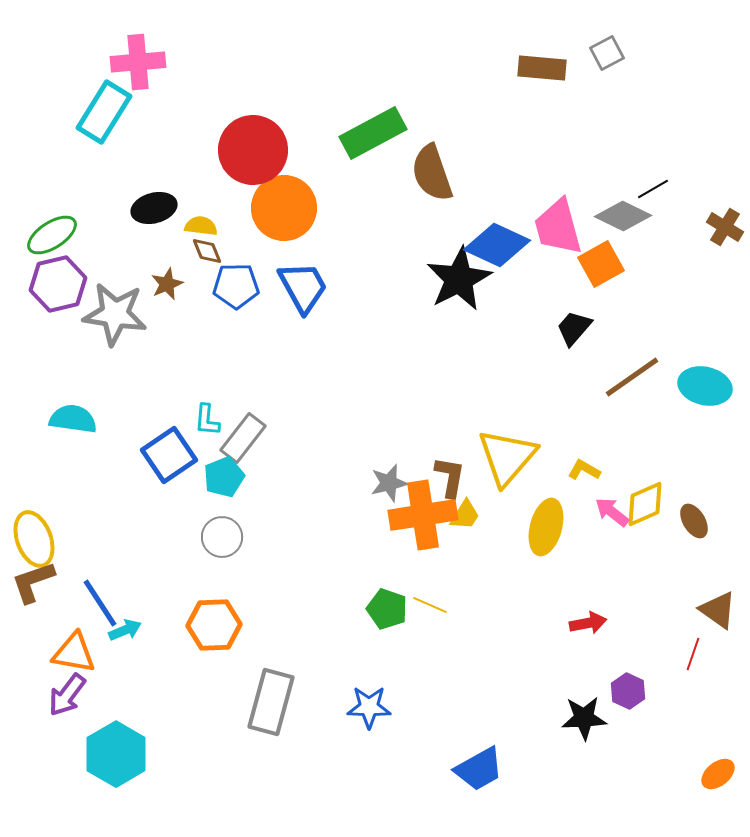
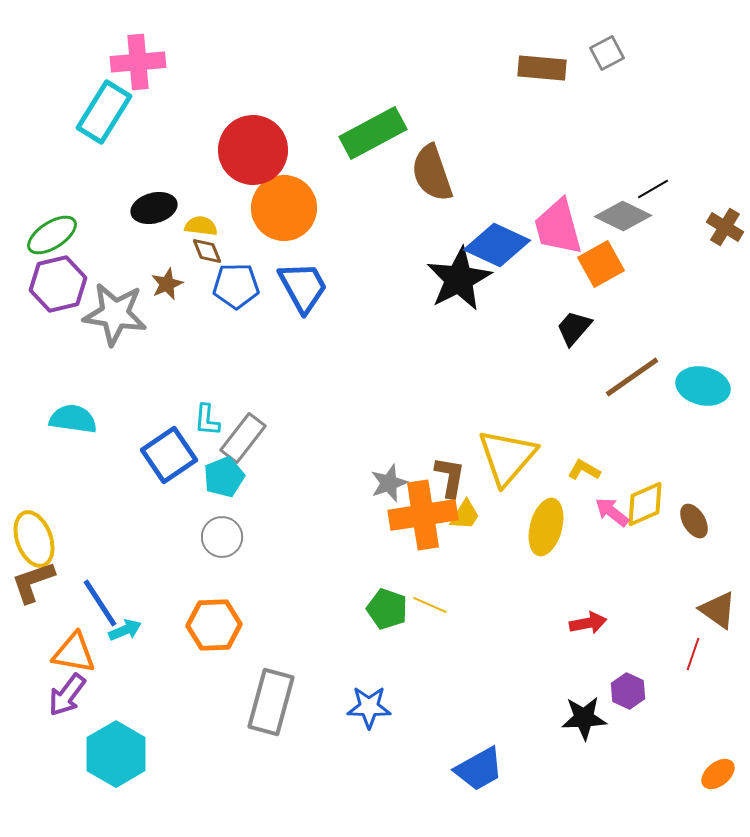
cyan ellipse at (705, 386): moved 2 px left
gray star at (389, 483): rotated 6 degrees counterclockwise
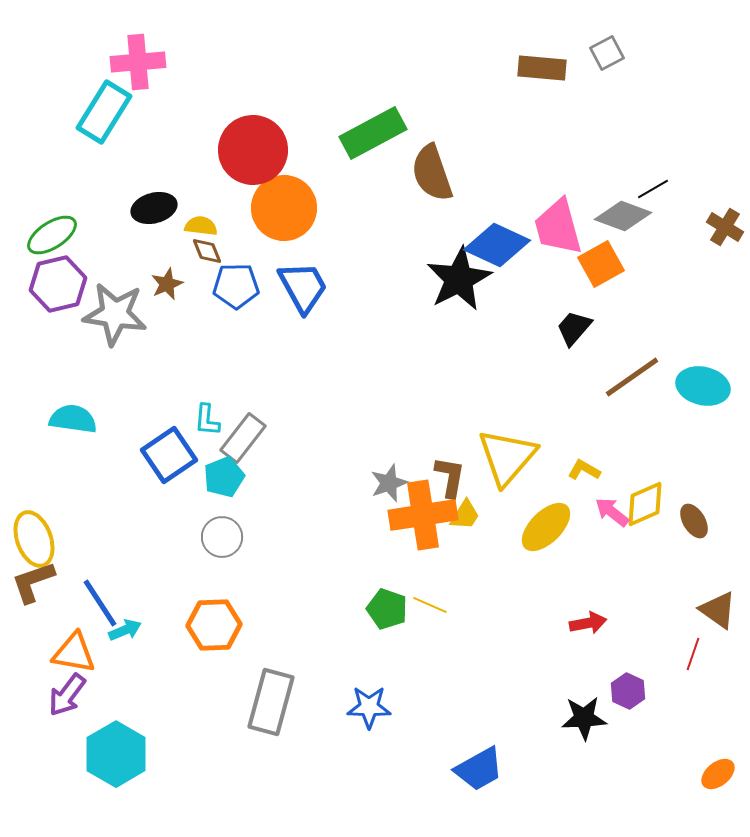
gray diamond at (623, 216): rotated 6 degrees counterclockwise
yellow ellipse at (546, 527): rotated 30 degrees clockwise
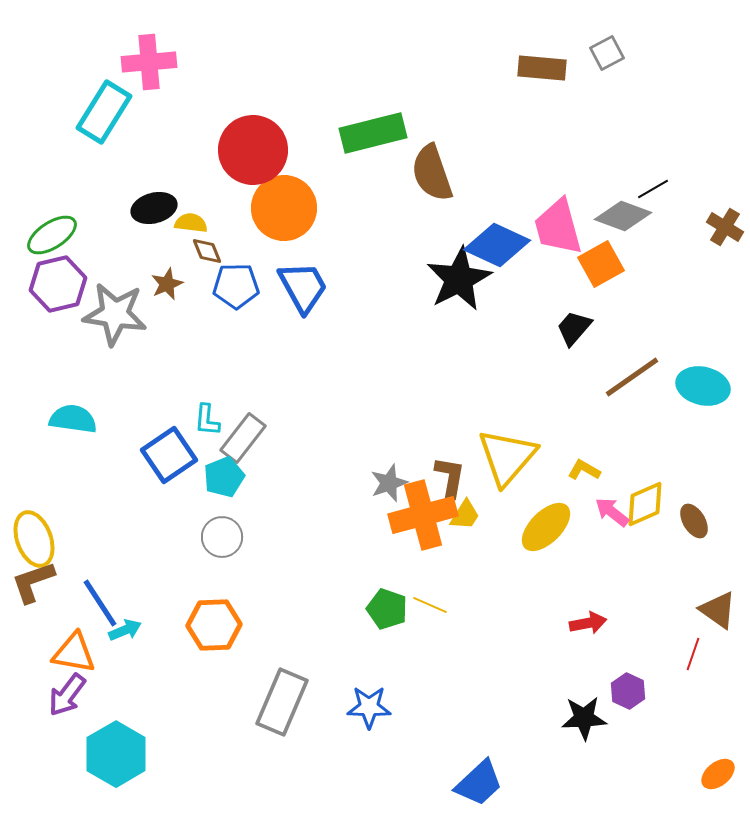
pink cross at (138, 62): moved 11 px right
green rectangle at (373, 133): rotated 14 degrees clockwise
yellow semicircle at (201, 226): moved 10 px left, 3 px up
orange cross at (423, 515): rotated 6 degrees counterclockwise
gray rectangle at (271, 702): moved 11 px right; rotated 8 degrees clockwise
blue trapezoid at (479, 769): moved 14 px down; rotated 14 degrees counterclockwise
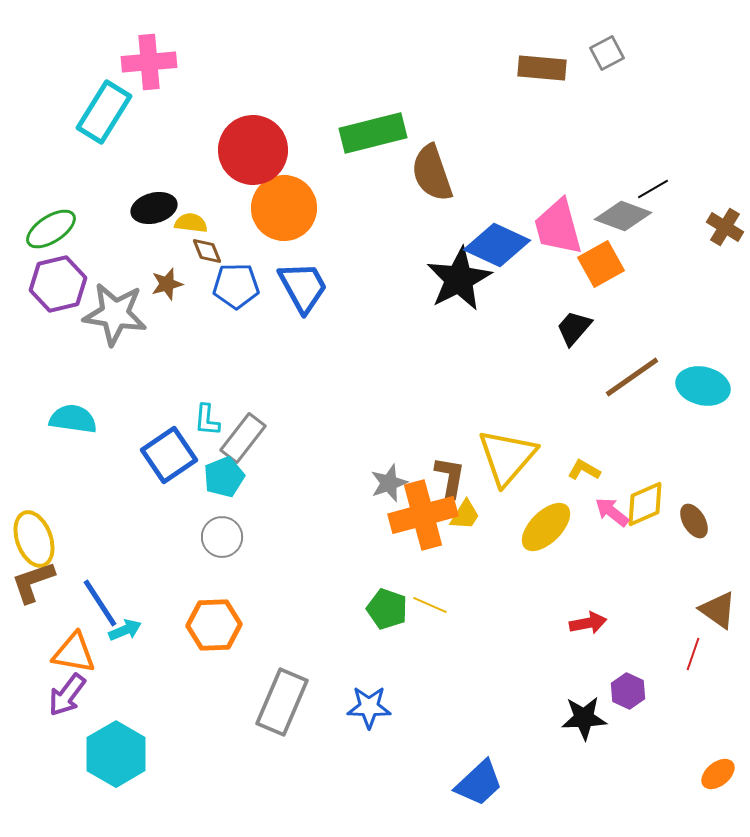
green ellipse at (52, 235): moved 1 px left, 6 px up
brown star at (167, 284): rotated 8 degrees clockwise
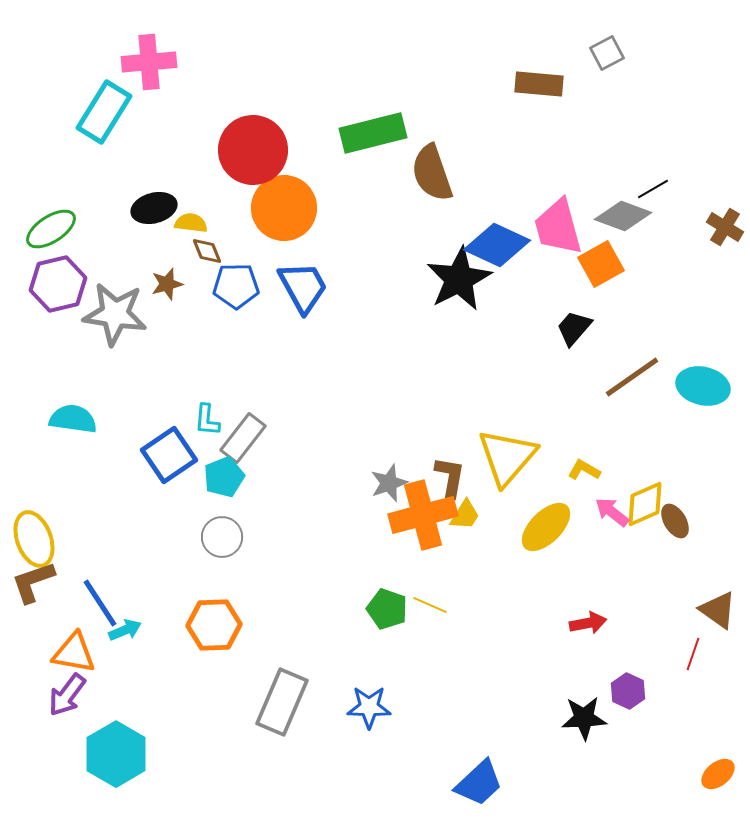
brown rectangle at (542, 68): moved 3 px left, 16 px down
brown ellipse at (694, 521): moved 19 px left
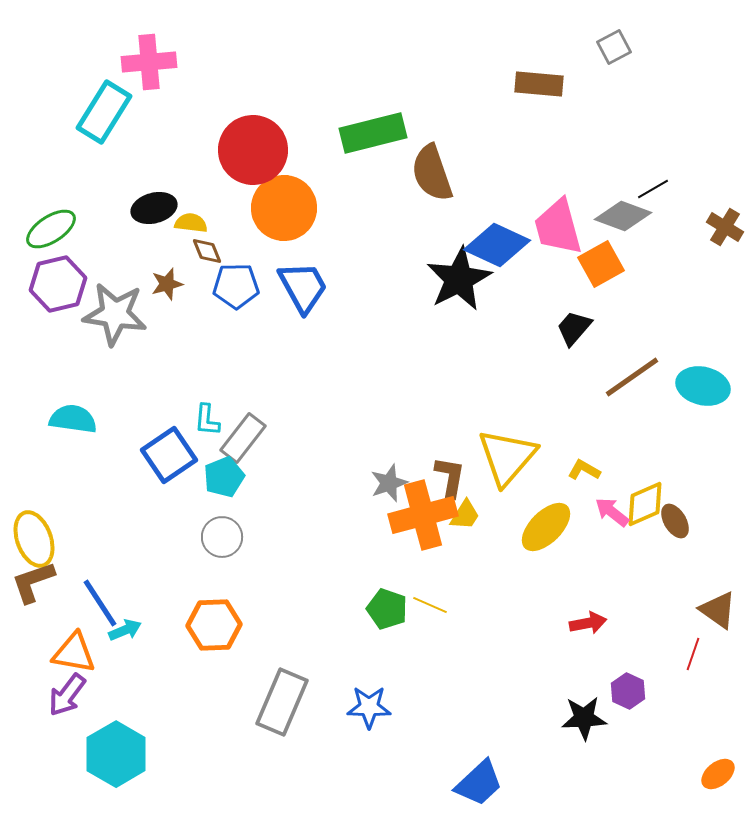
gray square at (607, 53): moved 7 px right, 6 px up
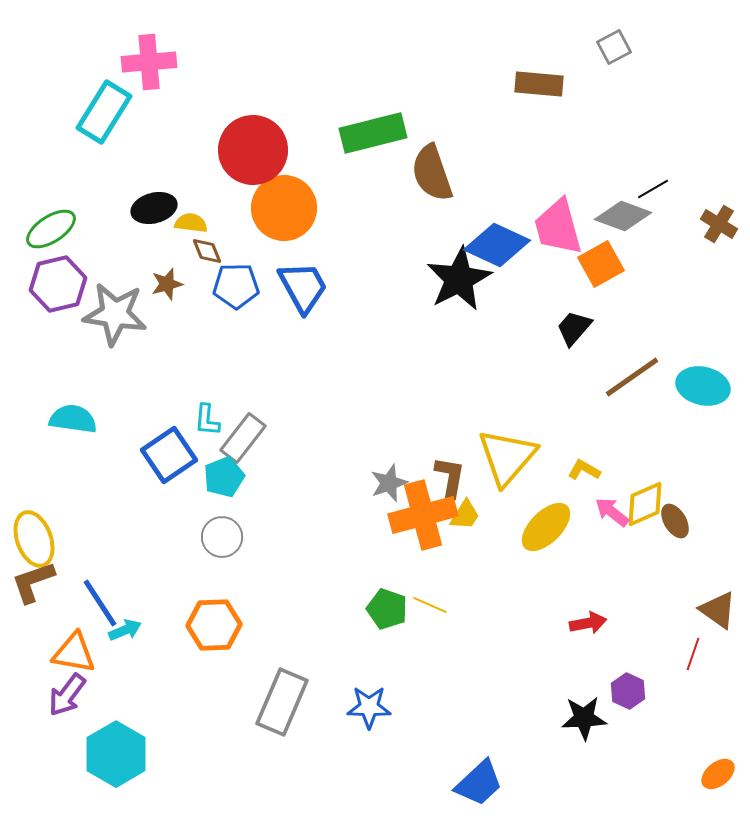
brown cross at (725, 227): moved 6 px left, 3 px up
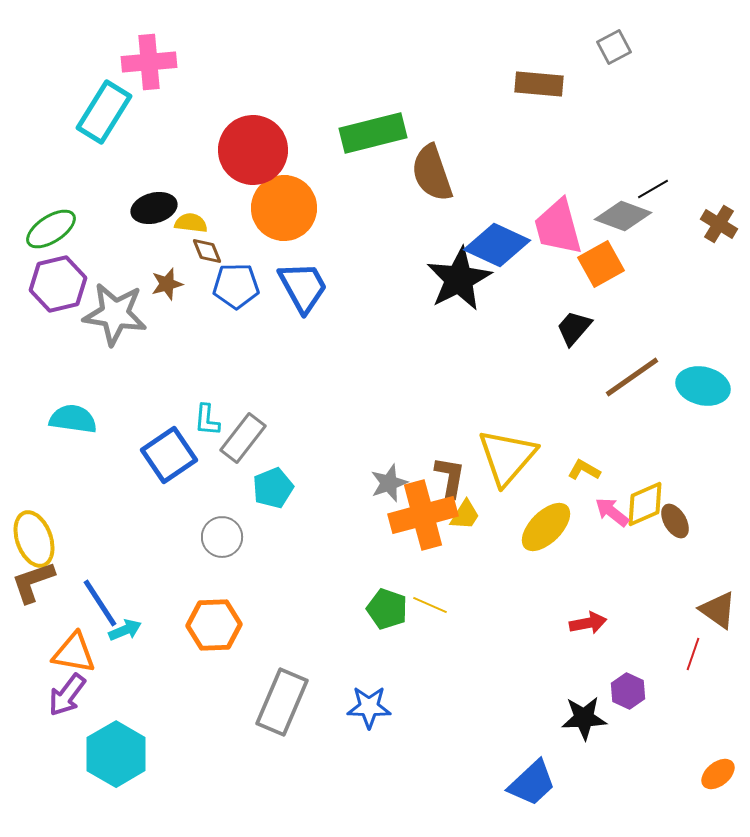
cyan pentagon at (224, 477): moved 49 px right, 11 px down
blue trapezoid at (479, 783): moved 53 px right
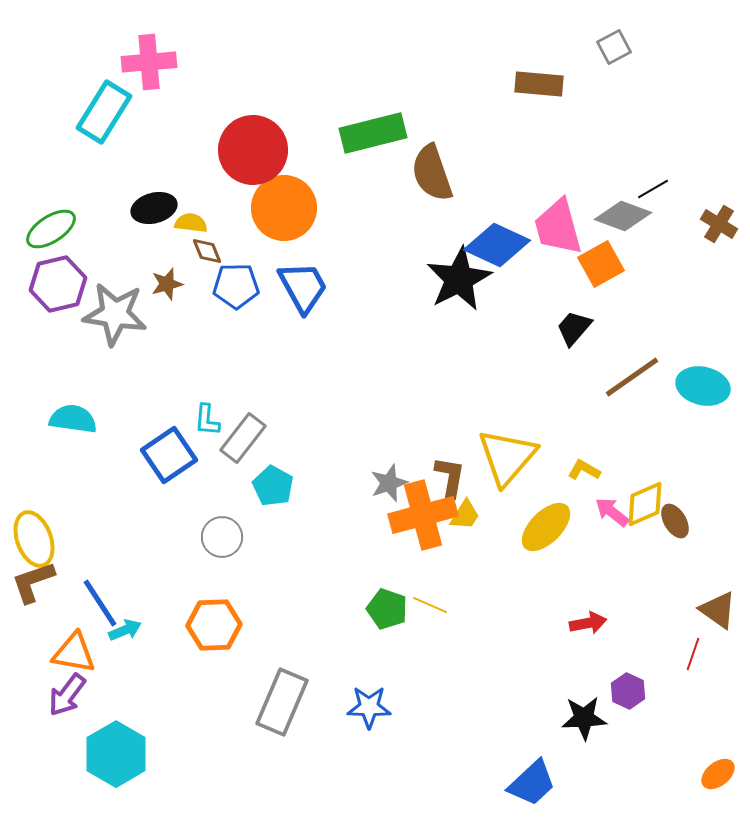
cyan pentagon at (273, 488): moved 2 px up; rotated 21 degrees counterclockwise
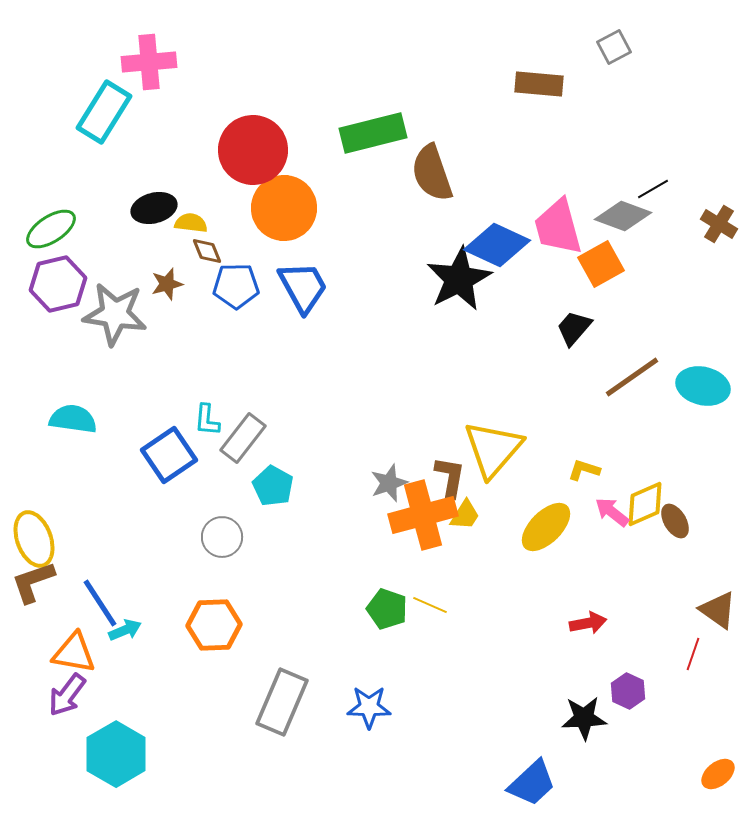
yellow triangle at (507, 457): moved 14 px left, 8 px up
yellow L-shape at (584, 470): rotated 12 degrees counterclockwise
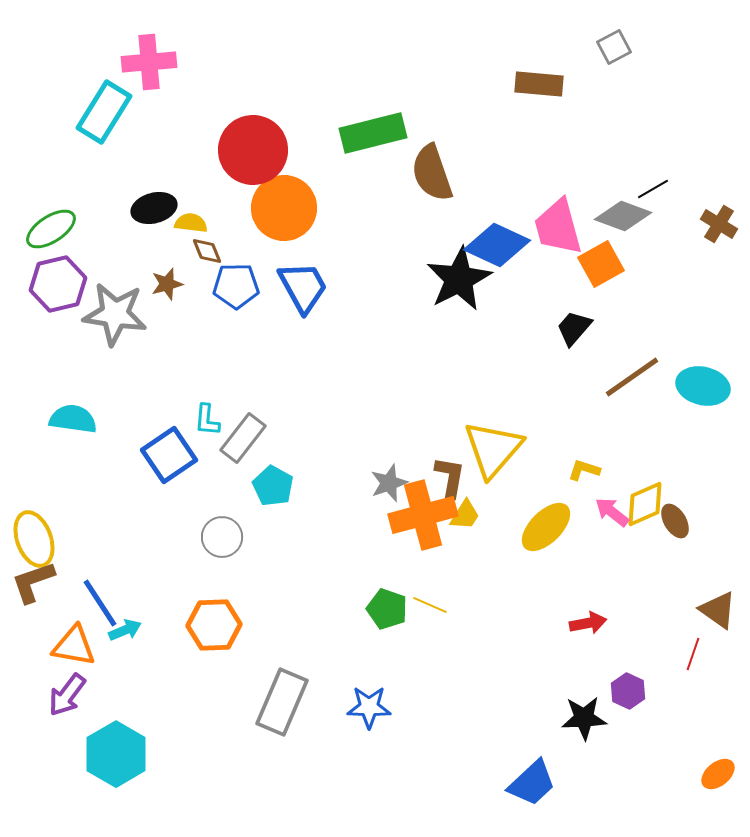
orange triangle at (74, 653): moved 7 px up
